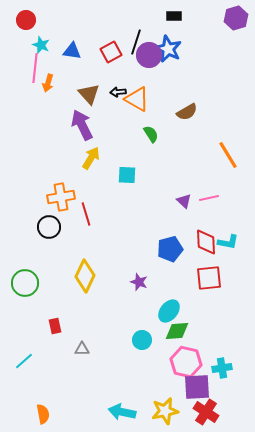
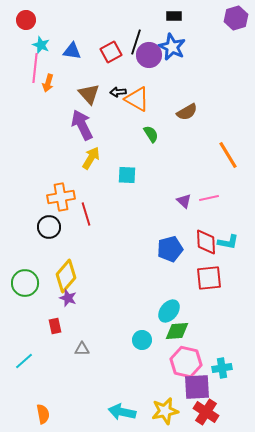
blue star at (168, 49): moved 4 px right, 2 px up
yellow diamond at (85, 276): moved 19 px left; rotated 16 degrees clockwise
purple star at (139, 282): moved 71 px left, 16 px down
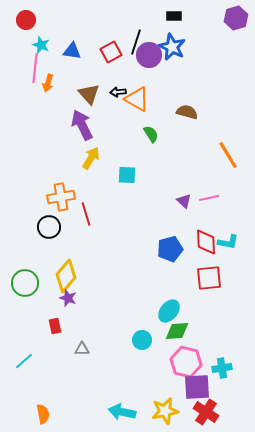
brown semicircle at (187, 112): rotated 135 degrees counterclockwise
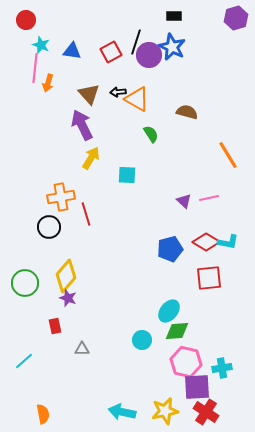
red diamond at (206, 242): rotated 56 degrees counterclockwise
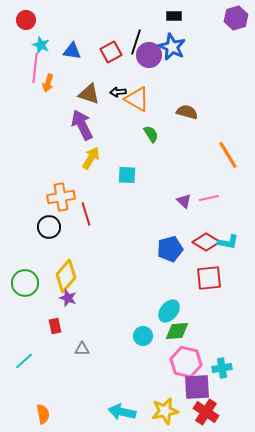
brown triangle at (89, 94): rotated 30 degrees counterclockwise
cyan circle at (142, 340): moved 1 px right, 4 px up
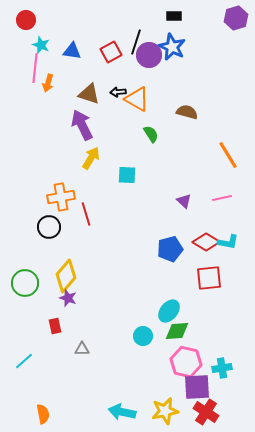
pink line at (209, 198): moved 13 px right
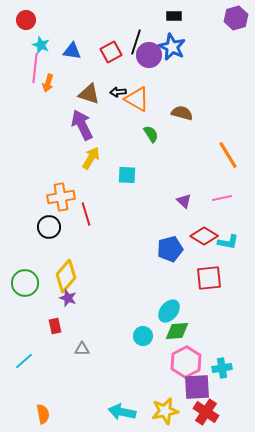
brown semicircle at (187, 112): moved 5 px left, 1 px down
red diamond at (206, 242): moved 2 px left, 6 px up
pink hexagon at (186, 362): rotated 20 degrees clockwise
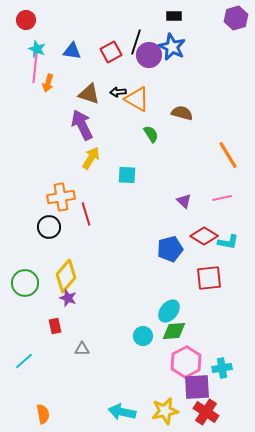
cyan star at (41, 45): moved 4 px left, 4 px down
green diamond at (177, 331): moved 3 px left
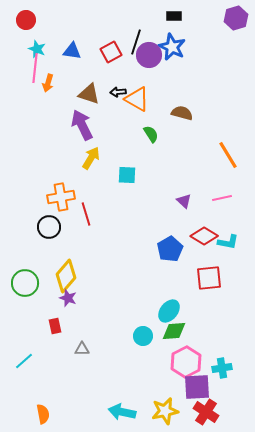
blue pentagon at (170, 249): rotated 15 degrees counterclockwise
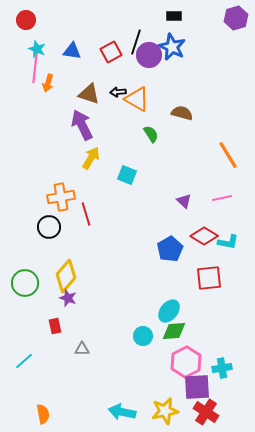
cyan square at (127, 175): rotated 18 degrees clockwise
